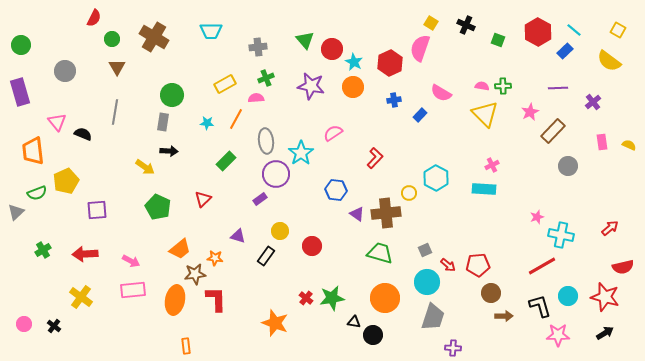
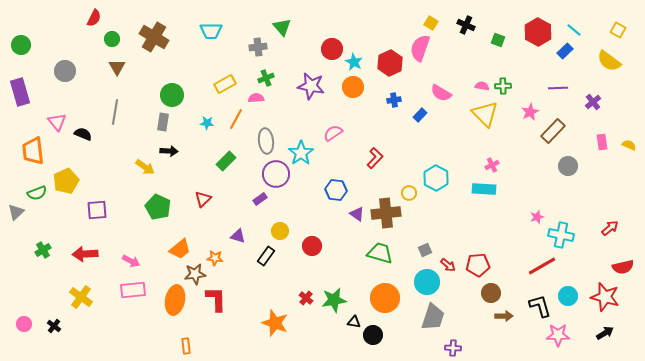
green triangle at (305, 40): moved 23 px left, 13 px up
green star at (332, 298): moved 2 px right, 2 px down
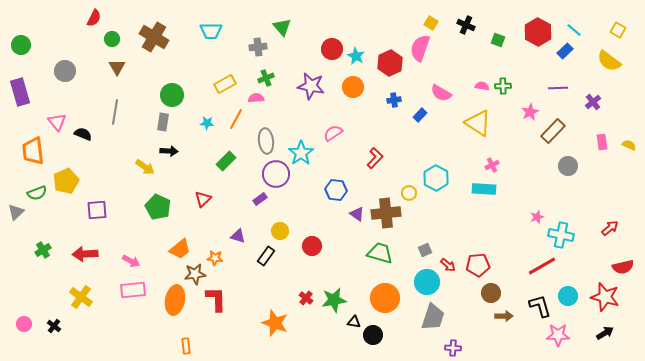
cyan star at (354, 62): moved 2 px right, 6 px up
yellow triangle at (485, 114): moved 7 px left, 9 px down; rotated 12 degrees counterclockwise
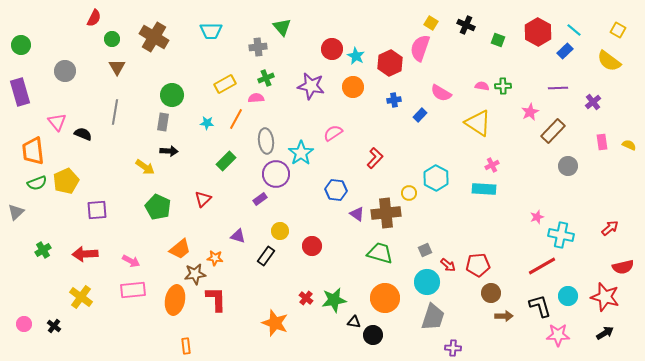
green semicircle at (37, 193): moved 10 px up
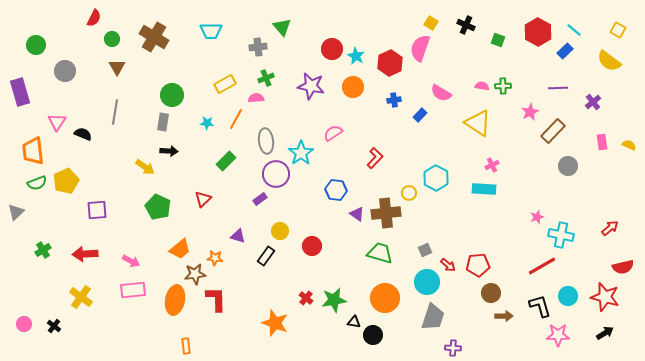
green circle at (21, 45): moved 15 px right
pink triangle at (57, 122): rotated 12 degrees clockwise
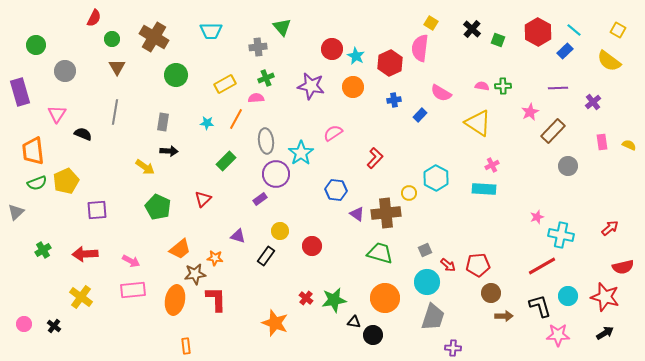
black cross at (466, 25): moved 6 px right, 4 px down; rotated 18 degrees clockwise
pink semicircle at (420, 48): rotated 12 degrees counterclockwise
green circle at (172, 95): moved 4 px right, 20 px up
pink triangle at (57, 122): moved 8 px up
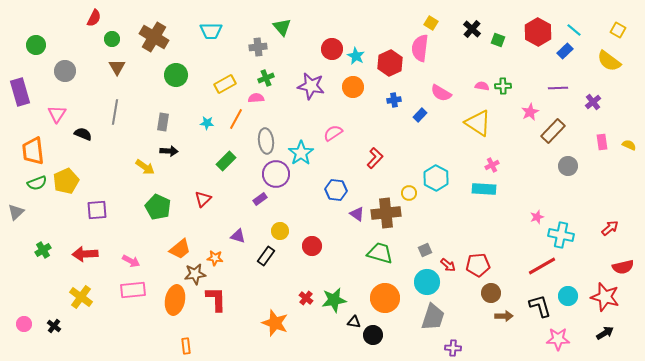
pink star at (558, 335): moved 4 px down
